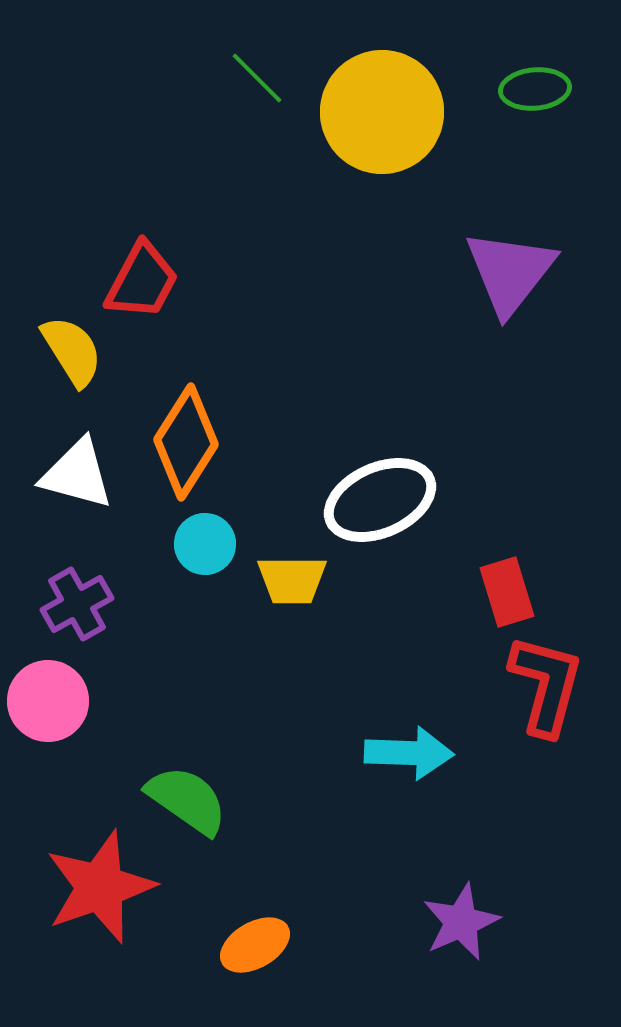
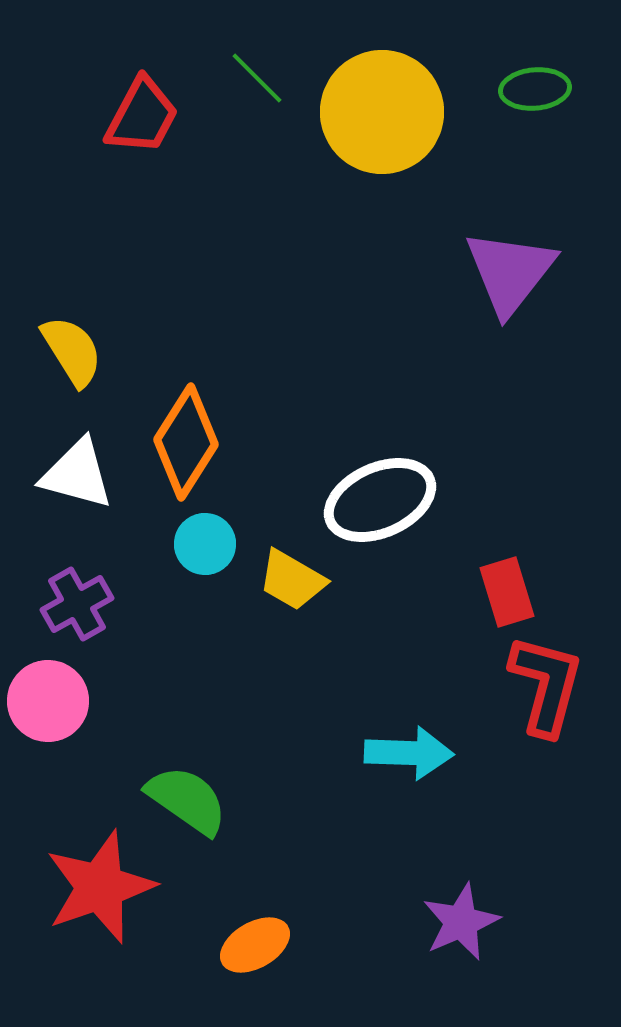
red trapezoid: moved 165 px up
yellow trapezoid: rotated 30 degrees clockwise
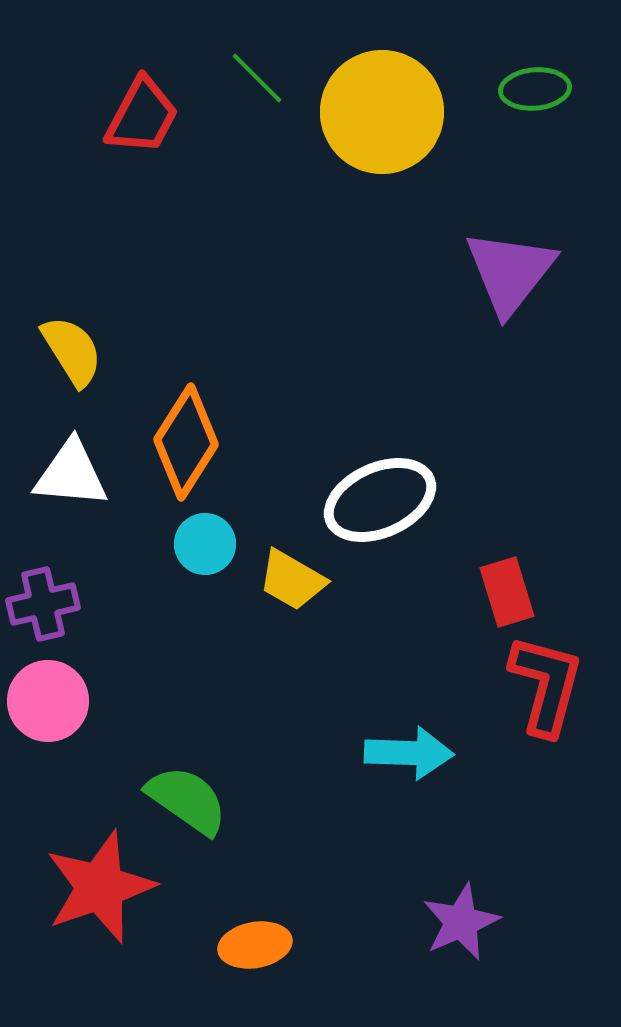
white triangle: moved 6 px left; rotated 10 degrees counterclockwise
purple cross: moved 34 px left; rotated 16 degrees clockwise
orange ellipse: rotated 20 degrees clockwise
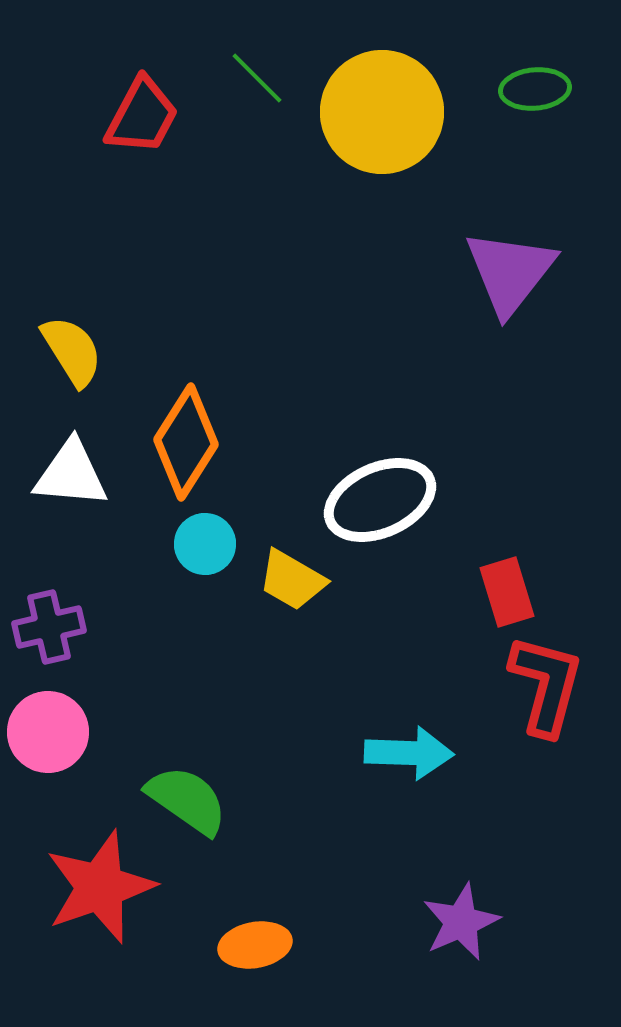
purple cross: moved 6 px right, 23 px down
pink circle: moved 31 px down
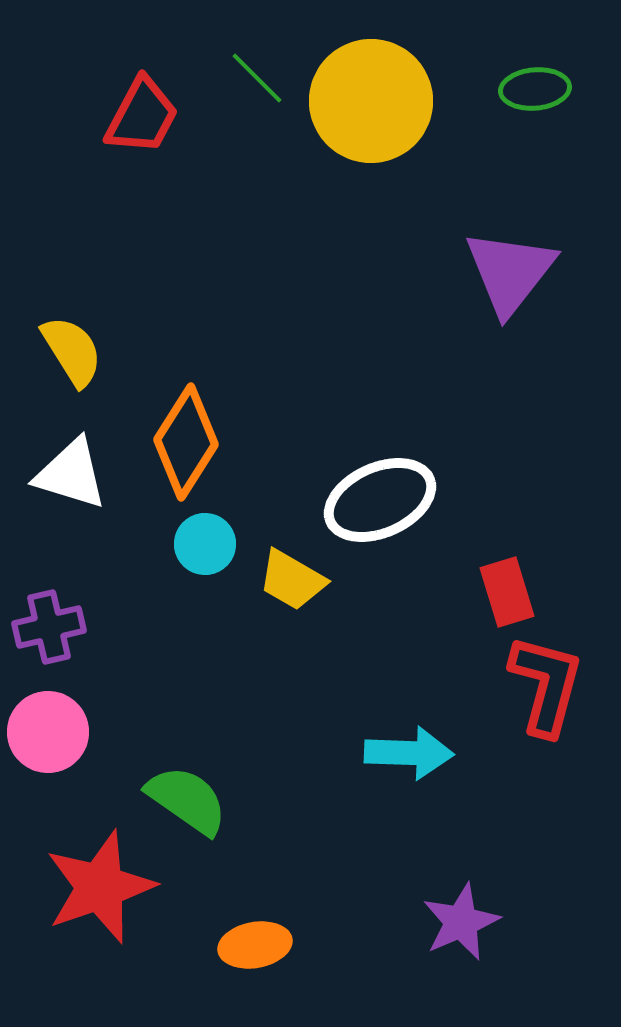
yellow circle: moved 11 px left, 11 px up
white triangle: rotated 12 degrees clockwise
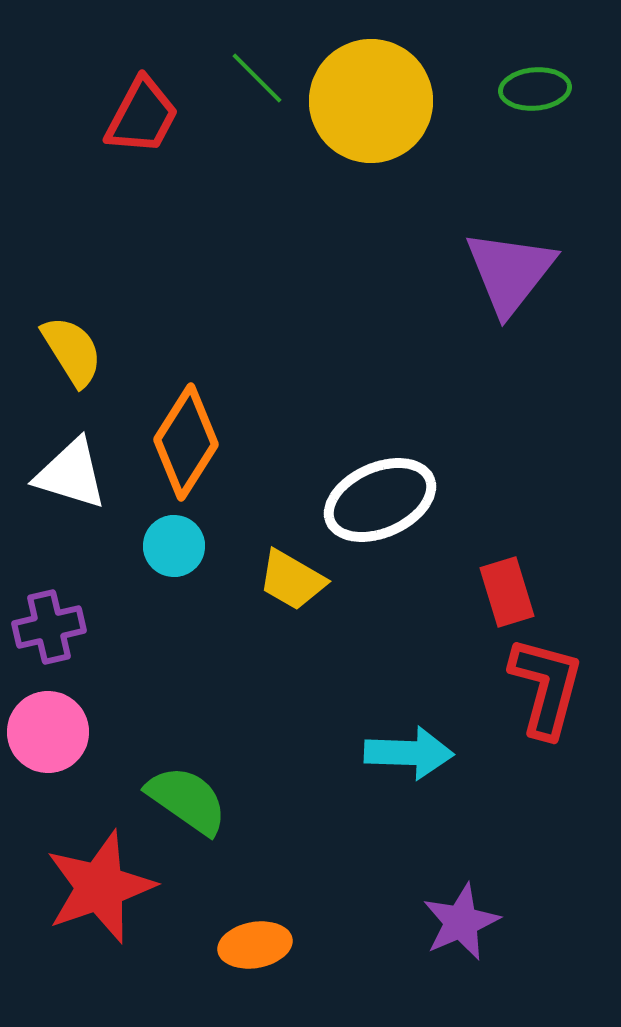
cyan circle: moved 31 px left, 2 px down
red L-shape: moved 2 px down
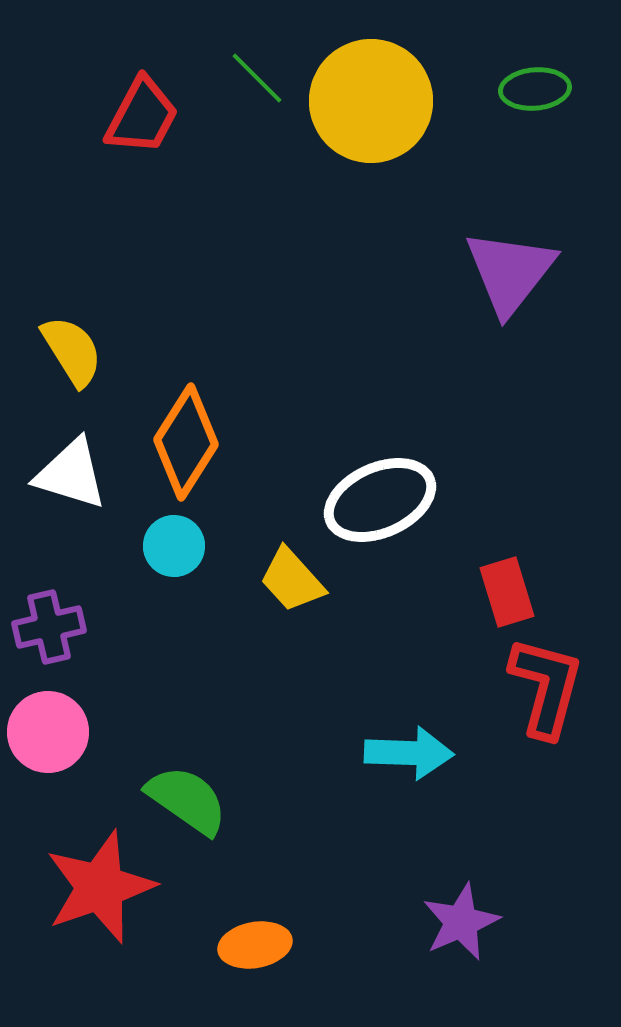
yellow trapezoid: rotated 18 degrees clockwise
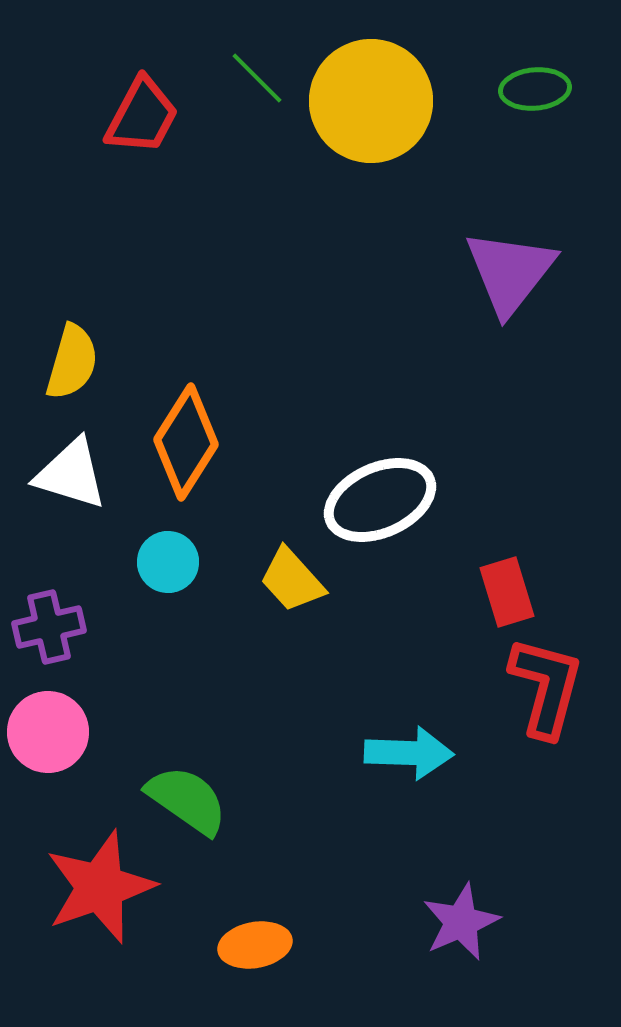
yellow semicircle: moved 11 px down; rotated 48 degrees clockwise
cyan circle: moved 6 px left, 16 px down
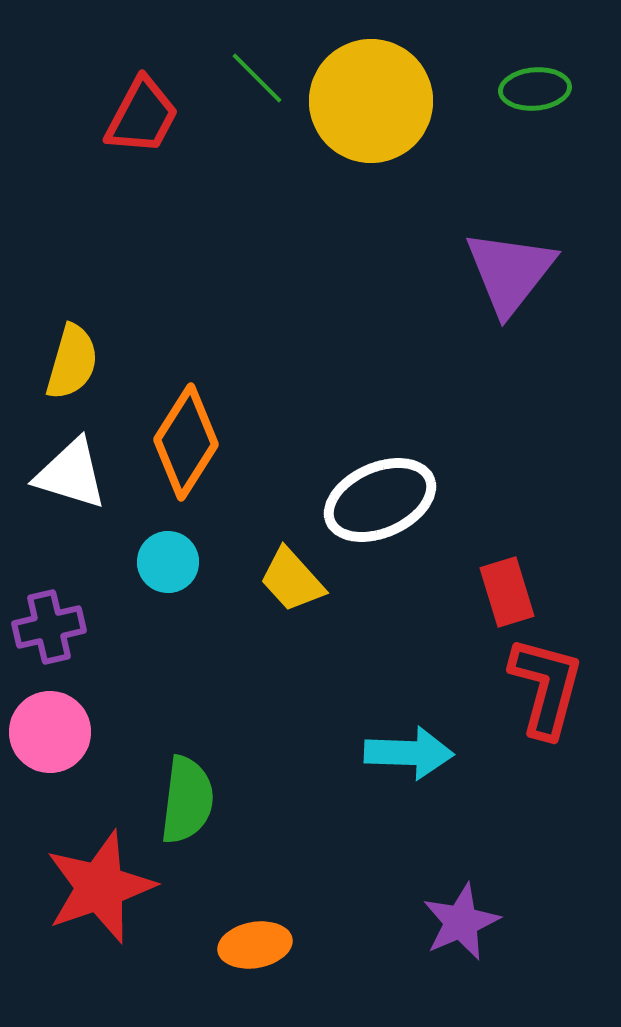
pink circle: moved 2 px right
green semicircle: rotated 62 degrees clockwise
